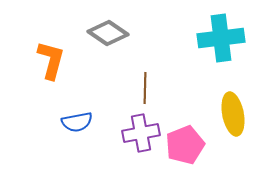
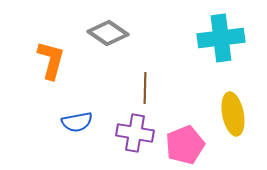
purple cross: moved 6 px left; rotated 21 degrees clockwise
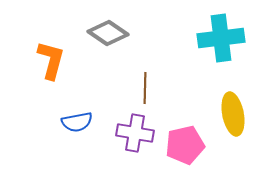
pink pentagon: rotated 9 degrees clockwise
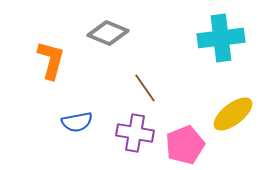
gray diamond: rotated 12 degrees counterclockwise
brown line: rotated 36 degrees counterclockwise
yellow ellipse: rotated 63 degrees clockwise
pink pentagon: rotated 9 degrees counterclockwise
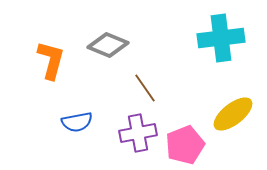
gray diamond: moved 12 px down
purple cross: moved 3 px right; rotated 21 degrees counterclockwise
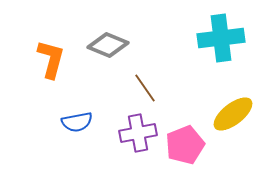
orange L-shape: moved 1 px up
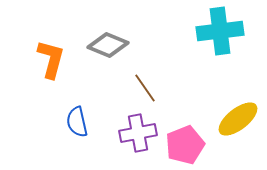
cyan cross: moved 1 px left, 7 px up
yellow ellipse: moved 5 px right, 5 px down
blue semicircle: rotated 88 degrees clockwise
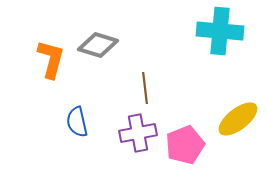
cyan cross: rotated 12 degrees clockwise
gray diamond: moved 10 px left; rotated 6 degrees counterclockwise
brown line: rotated 28 degrees clockwise
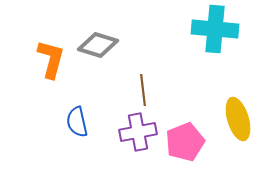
cyan cross: moved 5 px left, 2 px up
brown line: moved 2 px left, 2 px down
yellow ellipse: rotated 69 degrees counterclockwise
purple cross: moved 1 px up
pink pentagon: moved 3 px up
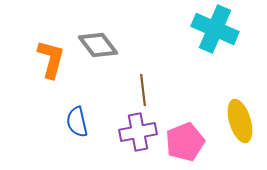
cyan cross: rotated 18 degrees clockwise
gray diamond: rotated 36 degrees clockwise
yellow ellipse: moved 2 px right, 2 px down
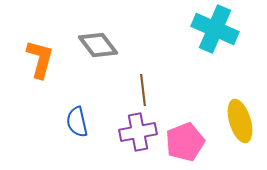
orange L-shape: moved 11 px left
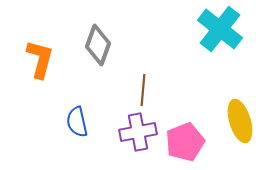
cyan cross: moved 5 px right; rotated 15 degrees clockwise
gray diamond: rotated 57 degrees clockwise
brown line: rotated 12 degrees clockwise
